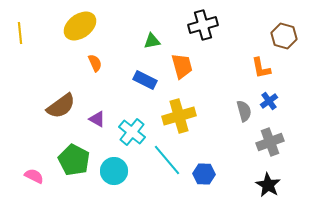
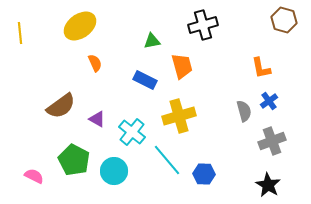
brown hexagon: moved 16 px up
gray cross: moved 2 px right, 1 px up
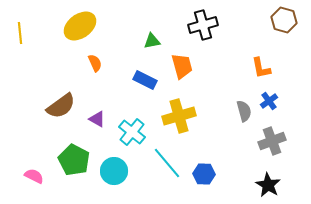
cyan line: moved 3 px down
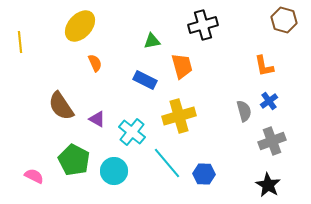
yellow ellipse: rotated 12 degrees counterclockwise
yellow line: moved 9 px down
orange L-shape: moved 3 px right, 2 px up
brown semicircle: rotated 92 degrees clockwise
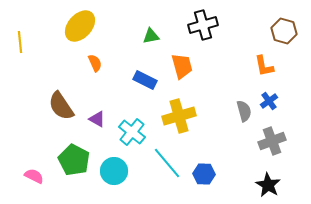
brown hexagon: moved 11 px down
green triangle: moved 1 px left, 5 px up
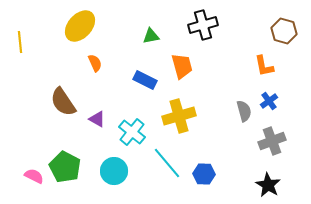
brown semicircle: moved 2 px right, 4 px up
green pentagon: moved 9 px left, 7 px down
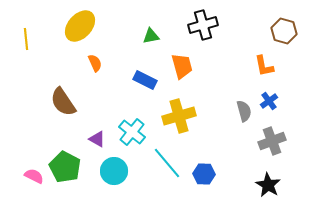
yellow line: moved 6 px right, 3 px up
purple triangle: moved 20 px down
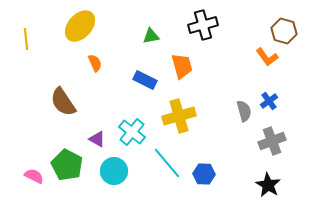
orange L-shape: moved 3 px right, 9 px up; rotated 25 degrees counterclockwise
green pentagon: moved 2 px right, 2 px up
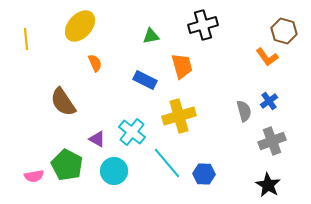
pink semicircle: rotated 144 degrees clockwise
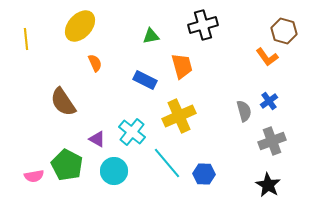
yellow cross: rotated 8 degrees counterclockwise
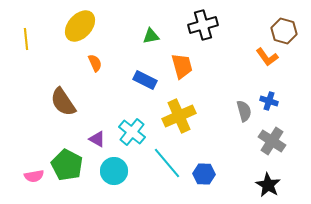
blue cross: rotated 36 degrees counterclockwise
gray cross: rotated 36 degrees counterclockwise
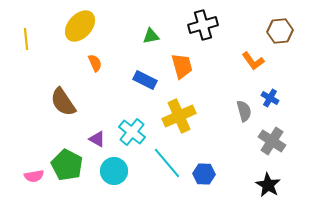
brown hexagon: moved 4 px left; rotated 20 degrees counterclockwise
orange L-shape: moved 14 px left, 4 px down
blue cross: moved 1 px right, 3 px up; rotated 12 degrees clockwise
